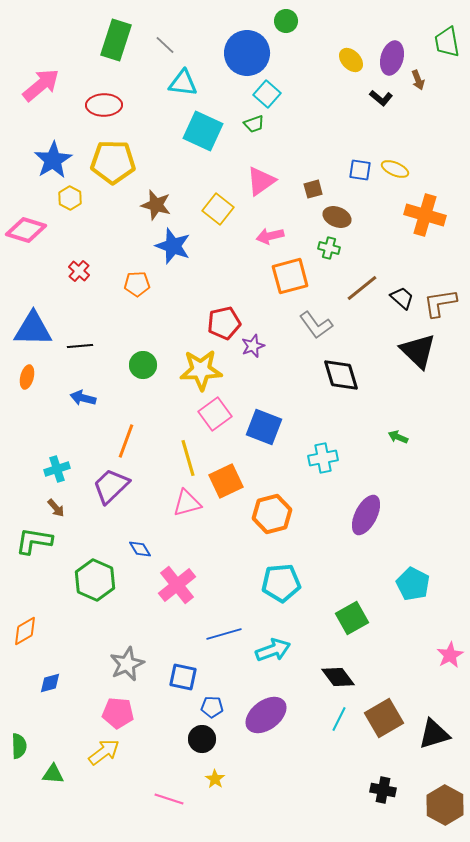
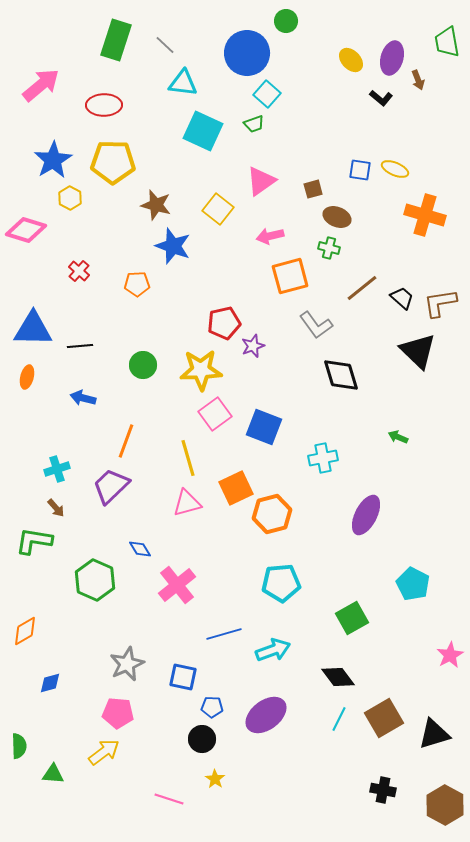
orange square at (226, 481): moved 10 px right, 7 px down
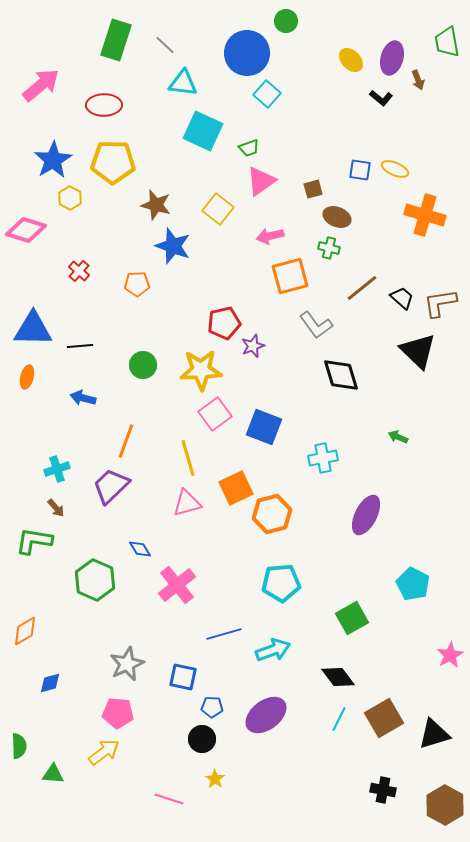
green trapezoid at (254, 124): moved 5 px left, 24 px down
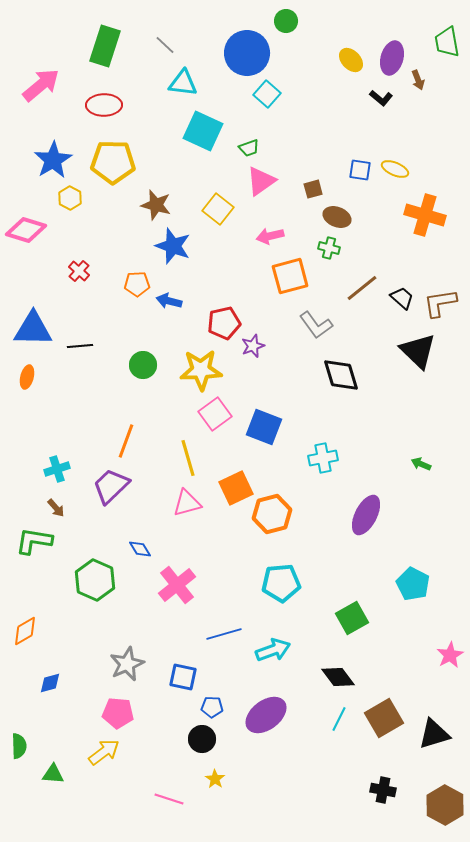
green rectangle at (116, 40): moved 11 px left, 6 px down
blue arrow at (83, 398): moved 86 px right, 97 px up
green arrow at (398, 437): moved 23 px right, 27 px down
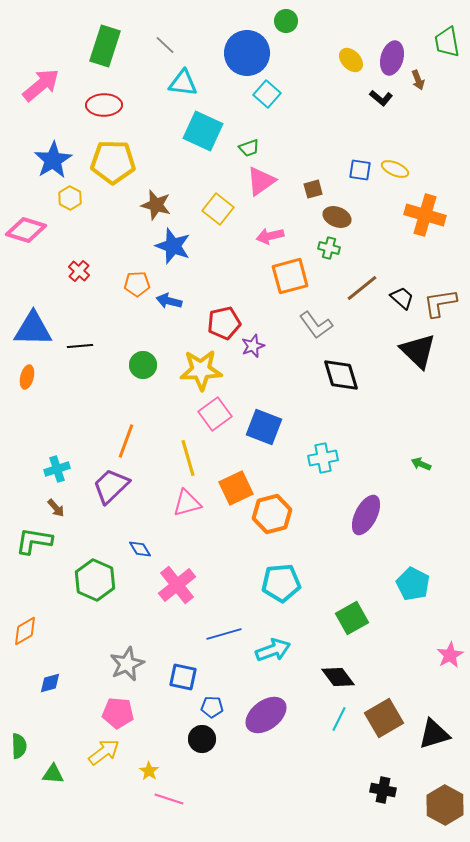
yellow star at (215, 779): moved 66 px left, 8 px up
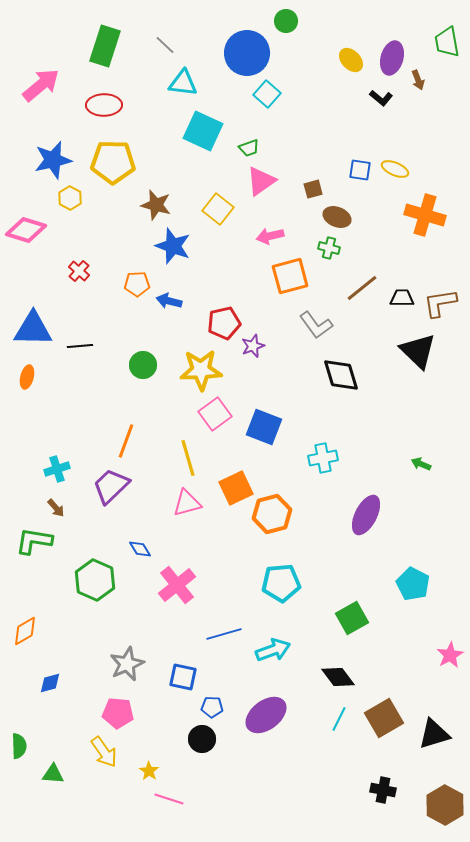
blue star at (53, 160): rotated 18 degrees clockwise
black trapezoid at (402, 298): rotated 40 degrees counterclockwise
yellow arrow at (104, 752): rotated 92 degrees clockwise
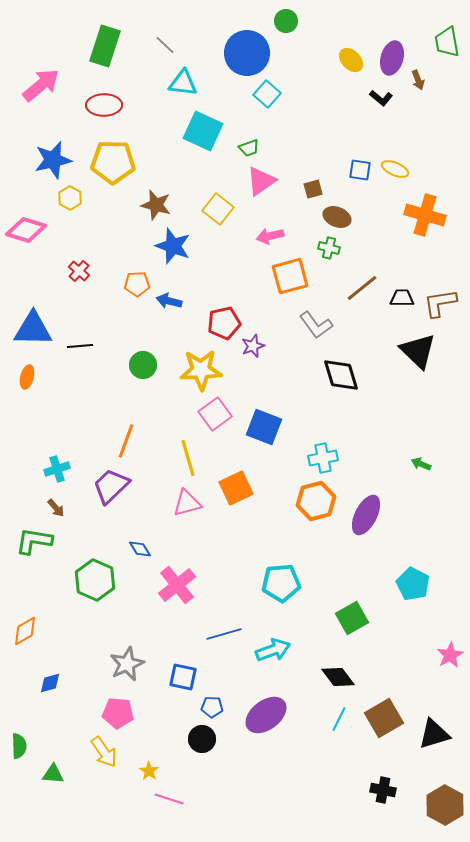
orange hexagon at (272, 514): moved 44 px right, 13 px up
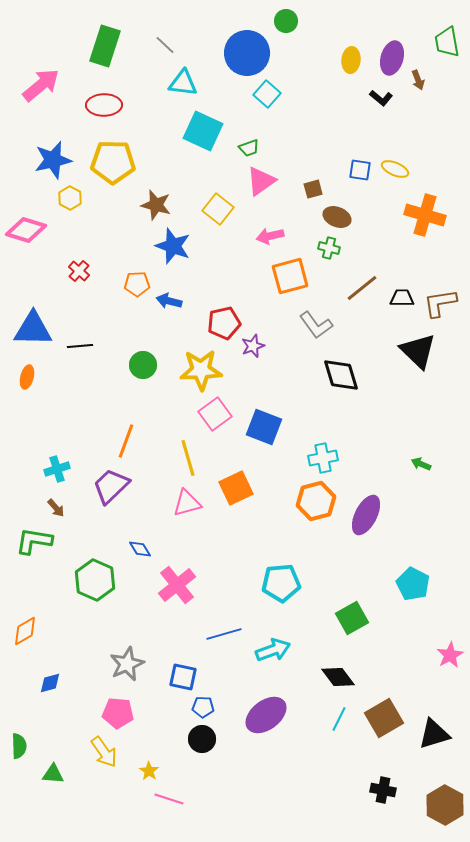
yellow ellipse at (351, 60): rotated 50 degrees clockwise
blue pentagon at (212, 707): moved 9 px left
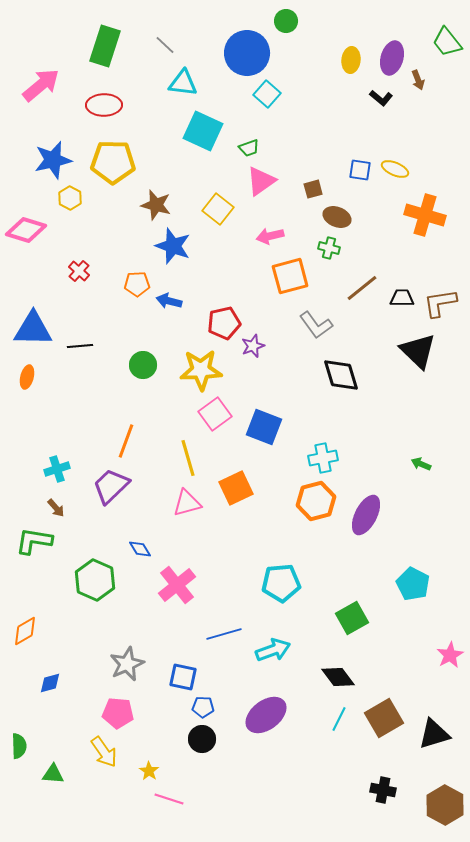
green trapezoid at (447, 42): rotated 28 degrees counterclockwise
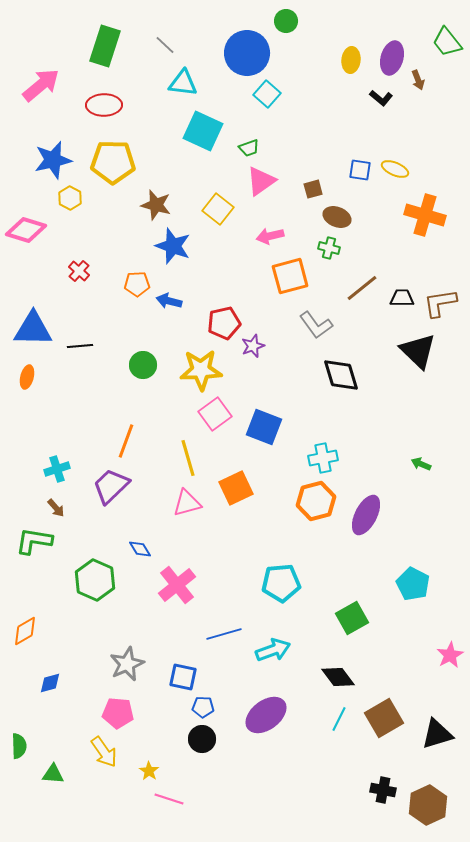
black triangle at (434, 734): moved 3 px right
brown hexagon at (445, 805): moved 17 px left; rotated 6 degrees clockwise
